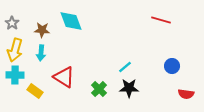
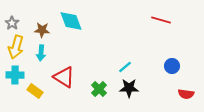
yellow arrow: moved 1 px right, 3 px up
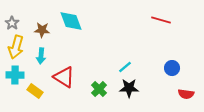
cyan arrow: moved 3 px down
blue circle: moved 2 px down
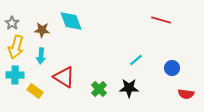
cyan line: moved 11 px right, 7 px up
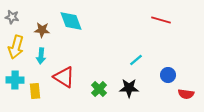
gray star: moved 6 px up; rotated 24 degrees counterclockwise
blue circle: moved 4 px left, 7 px down
cyan cross: moved 5 px down
yellow rectangle: rotated 49 degrees clockwise
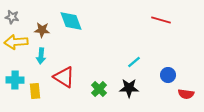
yellow arrow: moved 5 px up; rotated 70 degrees clockwise
cyan line: moved 2 px left, 2 px down
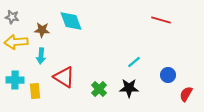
red semicircle: rotated 112 degrees clockwise
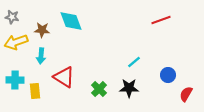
red line: rotated 36 degrees counterclockwise
yellow arrow: rotated 15 degrees counterclockwise
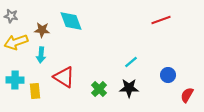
gray star: moved 1 px left, 1 px up
cyan arrow: moved 1 px up
cyan line: moved 3 px left
red semicircle: moved 1 px right, 1 px down
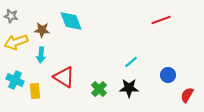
cyan cross: rotated 24 degrees clockwise
